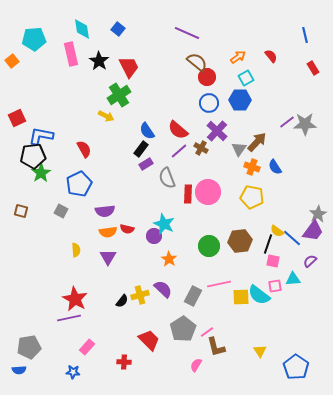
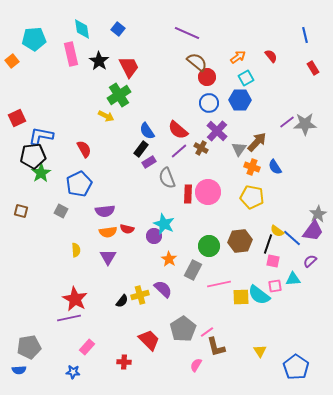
purple rectangle at (146, 164): moved 3 px right, 2 px up
gray rectangle at (193, 296): moved 26 px up
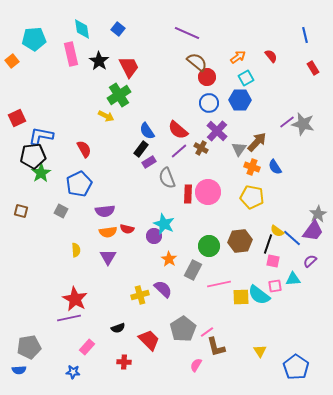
gray star at (305, 124): moved 2 px left; rotated 15 degrees clockwise
black semicircle at (122, 301): moved 4 px left, 27 px down; rotated 32 degrees clockwise
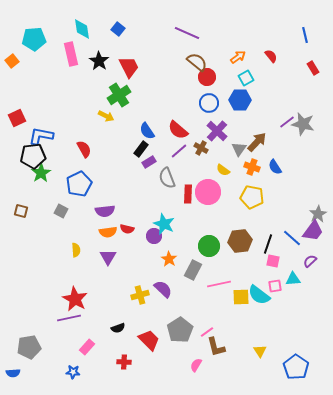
yellow semicircle at (277, 231): moved 54 px left, 61 px up
gray pentagon at (183, 329): moved 3 px left, 1 px down
blue semicircle at (19, 370): moved 6 px left, 3 px down
